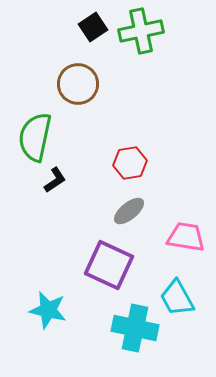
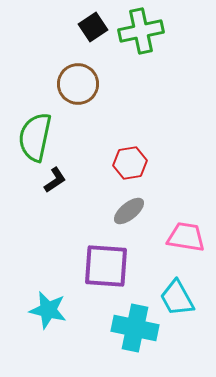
purple square: moved 3 px left, 1 px down; rotated 21 degrees counterclockwise
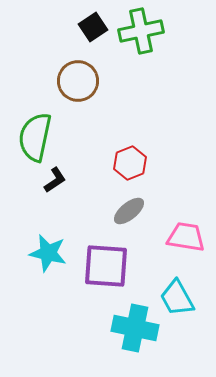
brown circle: moved 3 px up
red hexagon: rotated 12 degrees counterclockwise
cyan star: moved 57 px up
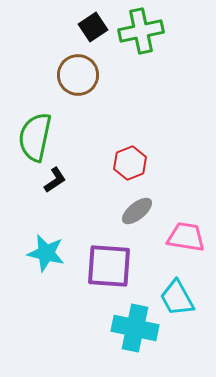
brown circle: moved 6 px up
gray ellipse: moved 8 px right
cyan star: moved 2 px left
purple square: moved 3 px right
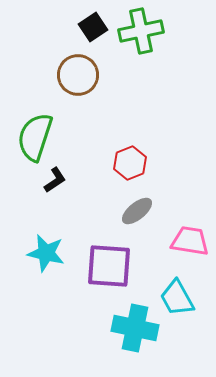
green semicircle: rotated 6 degrees clockwise
pink trapezoid: moved 4 px right, 4 px down
